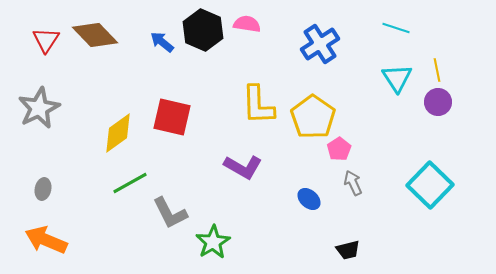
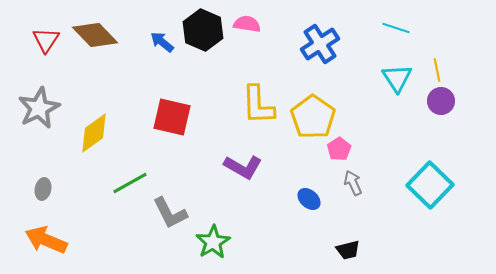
purple circle: moved 3 px right, 1 px up
yellow diamond: moved 24 px left
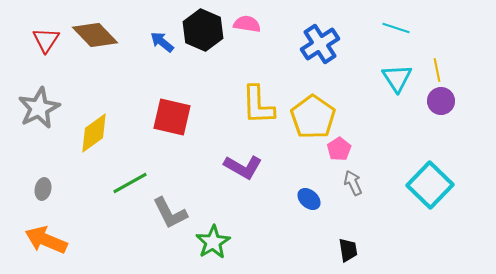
black trapezoid: rotated 85 degrees counterclockwise
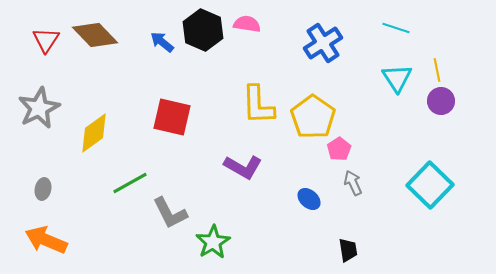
blue cross: moved 3 px right, 1 px up
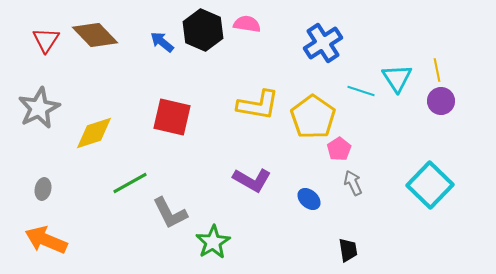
cyan line: moved 35 px left, 63 px down
yellow L-shape: rotated 78 degrees counterclockwise
yellow diamond: rotated 18 degrees clockwise
purple L-shape: moved 9 px right, 13 px down
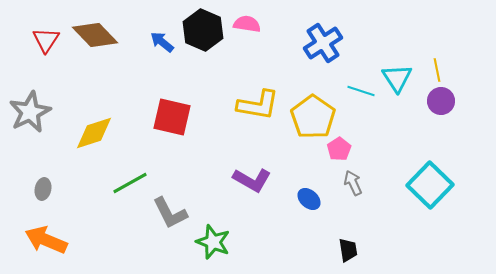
gray star: moved 9 px left, 4 px down
green star: rotated 20 degrees counterclockwise
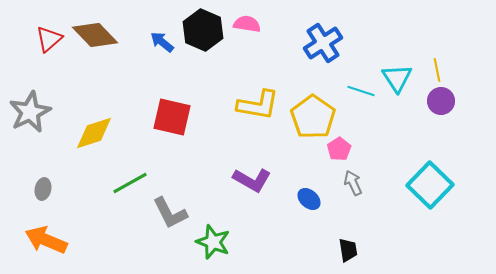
red triangle: moved 3 px right, 1 px up; rotated 16 degrees clockwise
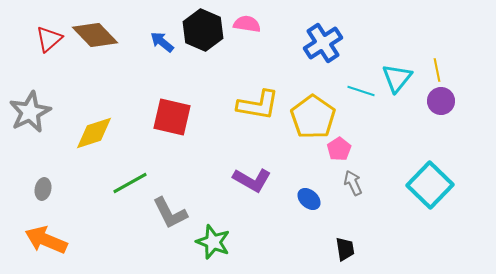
cyan triangle: rotated 12 degrees clockwise
black trapezoid: moved 3 px left, 1 px up
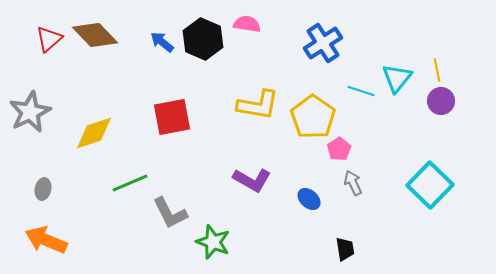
black hexagon: moved 9 px down
red square: rotated 24 degrees counterclockwise
green line: rotated 6 degrees clockwise
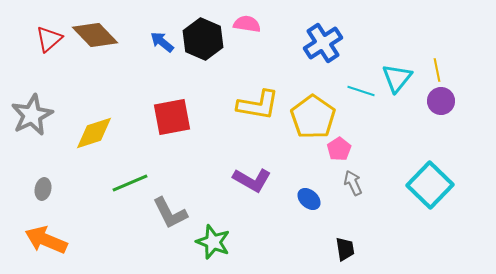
gray star: moved 2 px right, 3 px down
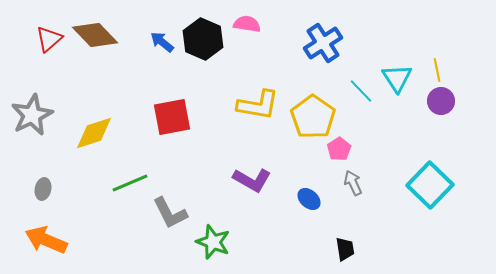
cyan triangle: rotated 12 degrees counterclockwise
cyan line: rotated 28 degrees clockwise
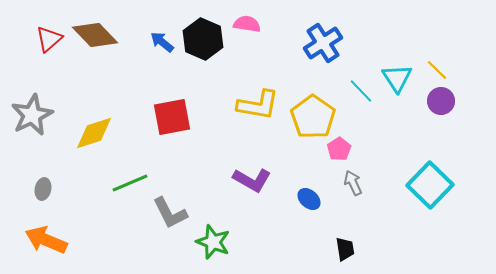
yellow line: rotated 35 degrees counterclockwise
